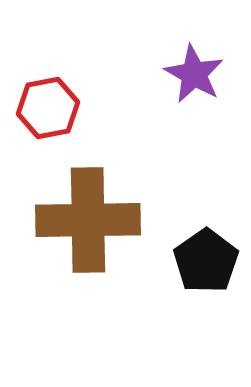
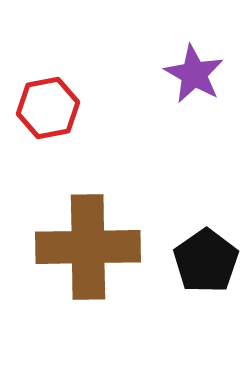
brown cross: moved 27 px down
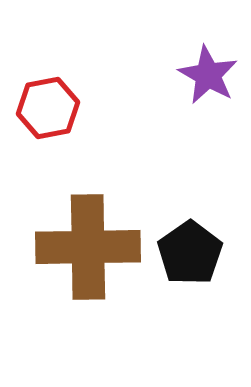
purple star: moved 14 px right, 1 px down
black pentagon: moved 16 px left, 8 px up
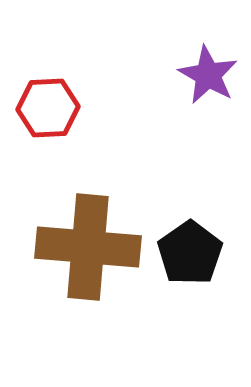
red hexagon: rotated 8 degrees clockwise
brown cross: rotated 6 degrees clockwise
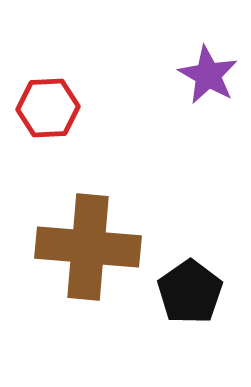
black pentagon: moved 39 px down
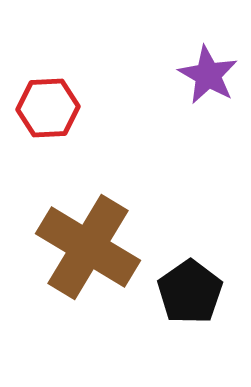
brown cross: rotated 26 degrees clockwise
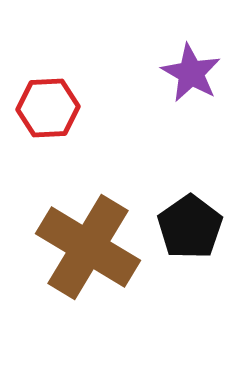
purple star: moved 17 px left, 2 px up
black pentagon: moved 65 px up
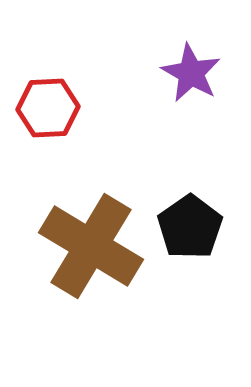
brown cross: moved 3 px right, 1 px up
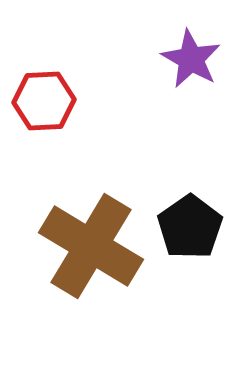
purple star: moved 14 px up
red hexagon: moved 4 px left, 7 px up
